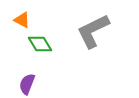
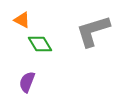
gray L-shape: rotated 9 degrees clockwise
purple semicircle: moved 2 px up
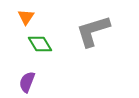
orange triangle: moved 4 px right, 3 px up; rotated 36 degrees clockwise
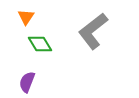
gray L-shape: rotated 21 degrees counterclockwise
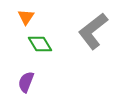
purple semicircle: moved 1 px left
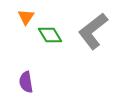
green diamond: moved 10 px right, 9 px up
purple semicircle: rotated 30 degrees counterclockwise
